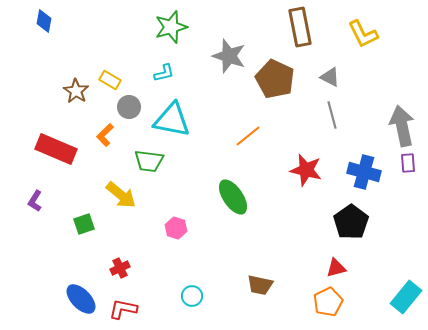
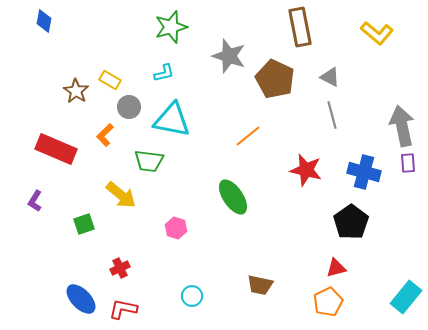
yellow L-shape: moved 14 px right, 1 px up; rotated 24 degrees counterclockwise
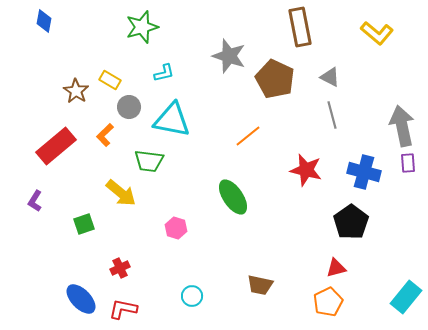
green star: moved 29 px left
red rectangle: moved 3 px up; rotated 63 degrees counterclockwise
yellow arrow: moved 2 px up
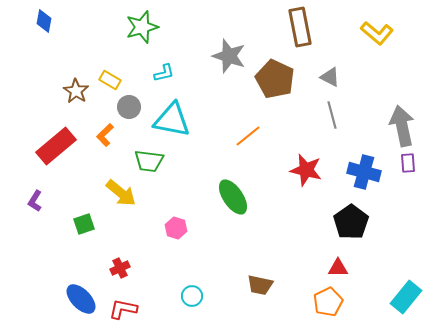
red triangle: moved 2 px right; rotated 15 degrees clockwise
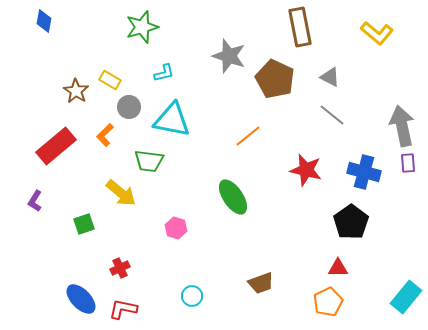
gray line: rotated 36 degrees counterclockwise
brown trapezoid: moved 1 px right, 2 px up; rotated 32 degrees counterclockwise
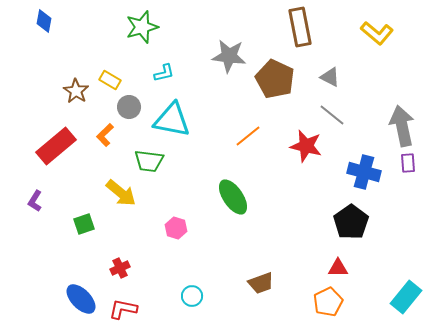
gray star: rotated 12 degrees counterclockwise
red star: moved 24 px up
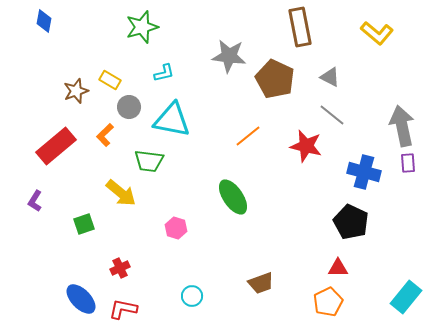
brown star: rotated 20 degrees clockwise
black pentagon: rotated 12 degrees counterclockwise
